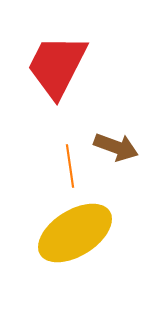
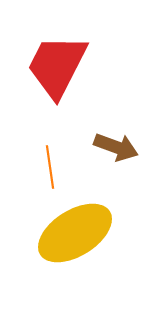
orange line: moved 20 px left, 1 px down
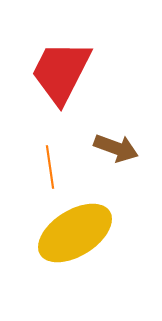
red trapezoid: moved 4 px right, 6 px down
brown arrow: moved 1 px down
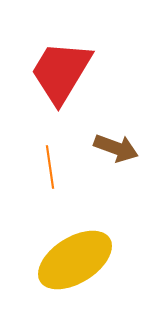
red trapezoid: rotated 4 degrees clockwise
yellow ellipse: moved 27 px down
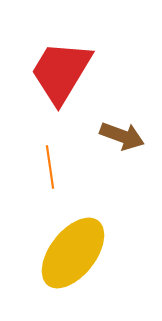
brown arrow: moved 6 px right, 12 px up
yellow ellipse: moved 2 px left, 7 px up; rotated 20 degrees counterclockwise
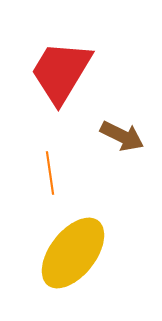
brown arrow: rotated 6 degrees clockwise
orange line: moved 6 px down
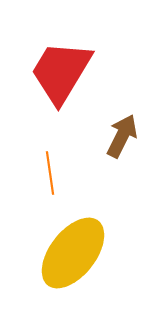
brown arrow: rotated 90 degrees counterclockwise
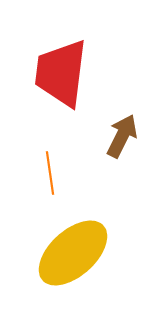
red trapezoid: moved 1 px down; rotated 24 degrees counterclockwise
yellow ellipse: rotated 10 degrees clockwise
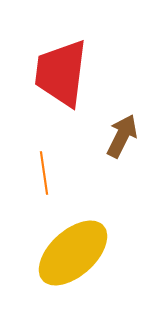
orange line: moved 6 px left
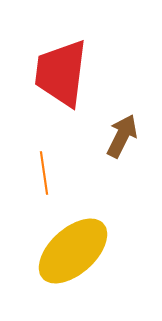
yellow ellipse: moved 2 px up
